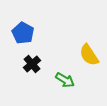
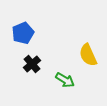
blue pentagon: rotated 20 degrees clockwise
yellow semicircle: moved 1 px left; rotated 10 degrees clockwise
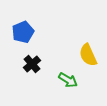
blue pentagon: moved 1 px up
green arrow: moved 3 px right
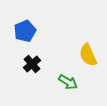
blue pentagon: moved 2 px right, 1 px up
green arrow: moved 2 px down
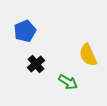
black cross: moved 4 px right
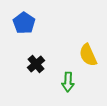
blue pentagon: moved 1 px left, 8 px up; rotated 15 degrees counterclockwise
green arrow: rotated 60 degrees clockwise
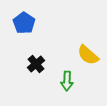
yellow semicircle: rotated 25 degrees counterclockwise
green arrow: moved 1 px left, 1 px up
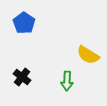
yellow semicircle: rotated 10 degrees counterclockwise
black cross: moved 14 px left, 13 px down; rotated 12 degrees counterclockwise
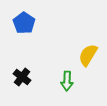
yellow semicircle: rotated 90 degrees clockwise
